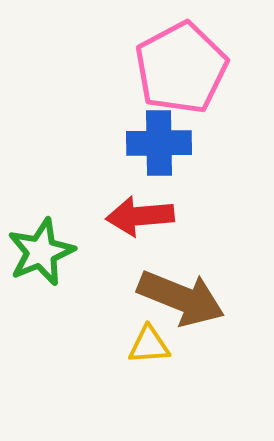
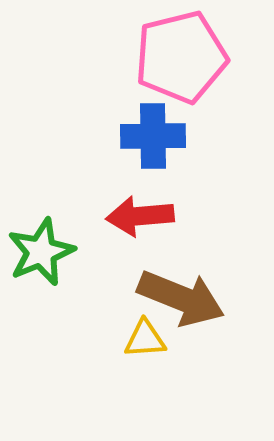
pink pentagon: moved 11 px up; rotated 14 degrees clockwise
blue cross: moved 6 px left, 7 px up
yellow triangle: moved 4 px left, 6 px up
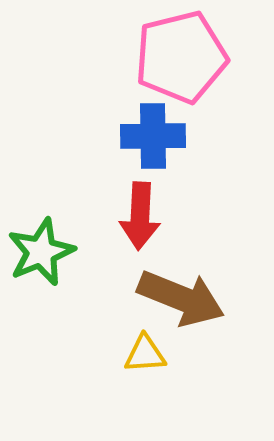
red arrow: rotated 82 degrees counterclockwise
yellow triangle: moved 15 px down
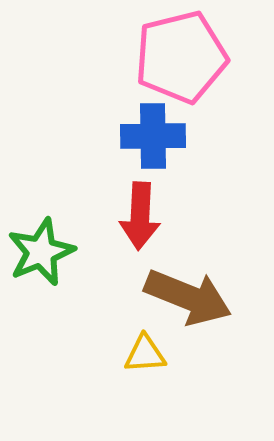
brown arrow: moved 7 px right, 1 px up
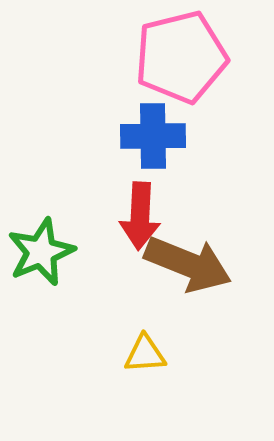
brown arrow: moved 33 px up
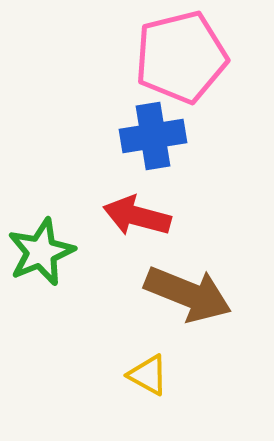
blue cross: rotated 8 degrees counterclockwise
red arrow: moved 3 px left; rotated 102 degrees clockwise
brown arrow: moved 30 px down
yellow triangle: moved 3 px right, 21 px down; rotated 33 degrees clockwise
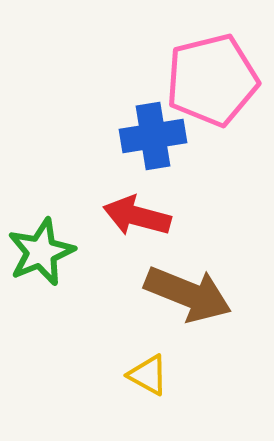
pink pentagon: moved 31 px right, 23 px down
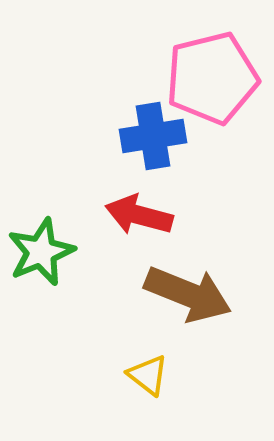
pink pentagon: moved 2 px up
red arrow: moved 2 px right, 1 px up
yellow triangle: rotated 9 degrees clockwise
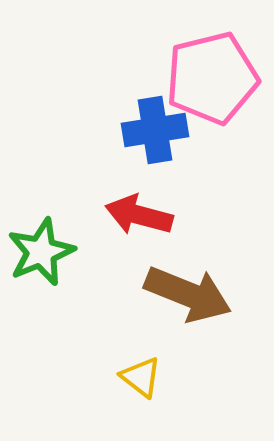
blue cross: moved 2 px right, 6 px up
yellow triangle: moved 7 px left, 2 px down
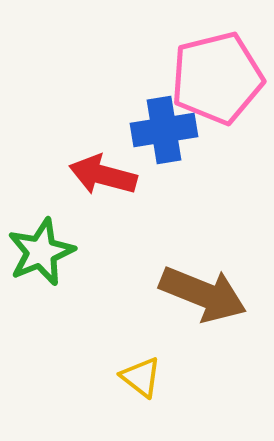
pink pentagon: moved 5 px right
blue cross: moved 9 px right
red arrow: moved 36 px left, 40 px up
brown arrow: moved 15 px right
